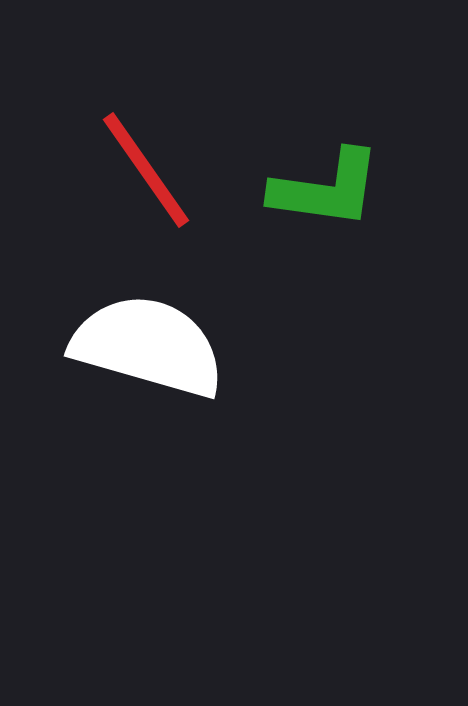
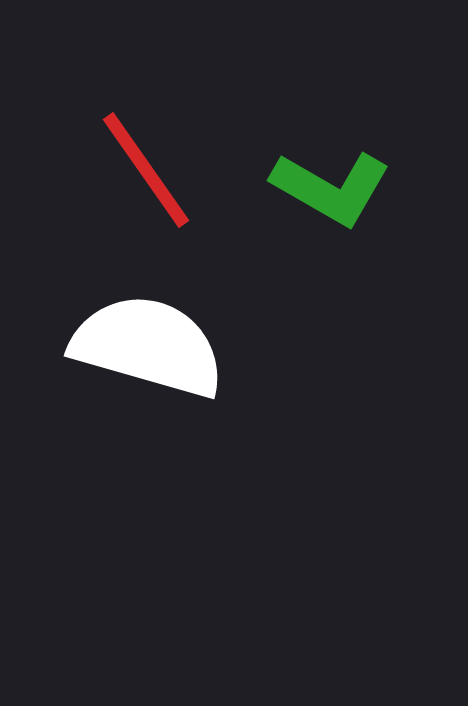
green L-shape: moved 5 px right, 1 px up; rotated 22 degrees clockwise
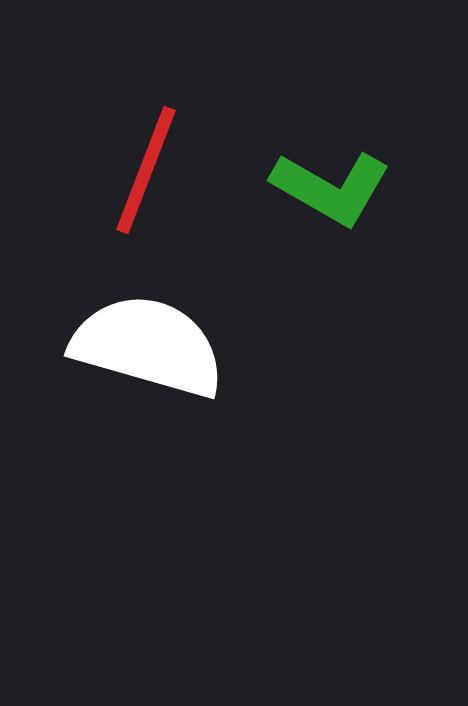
red line: rotated 56 degrees clockwise
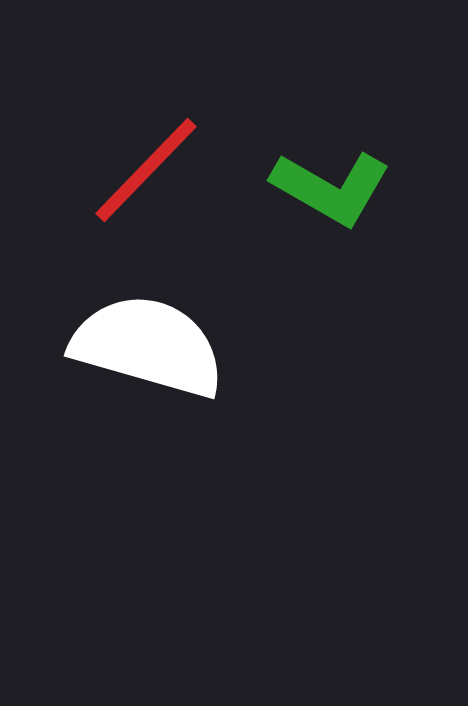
red line: rotated 23 degrees clockwise
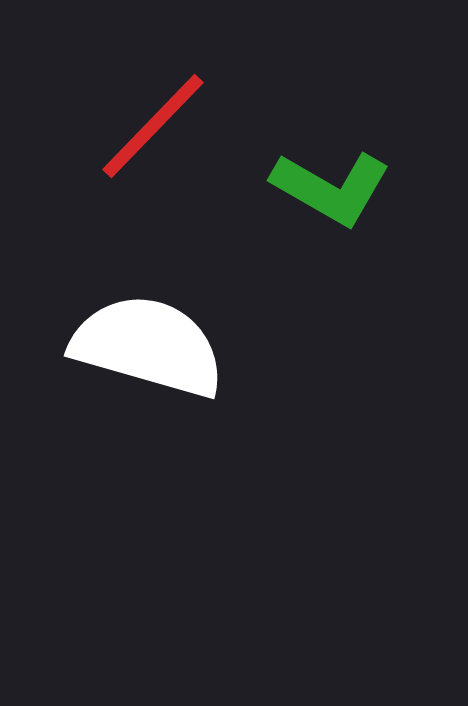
red line: moved 7 px right, 44 px up
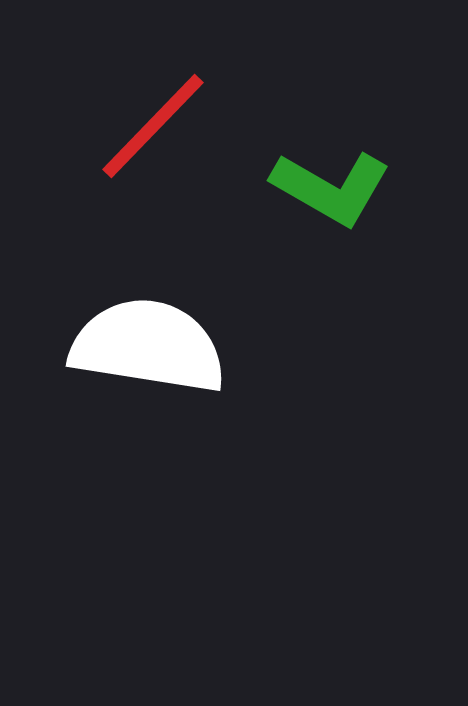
white semicircle: rotated 7 degrees counterclockwise
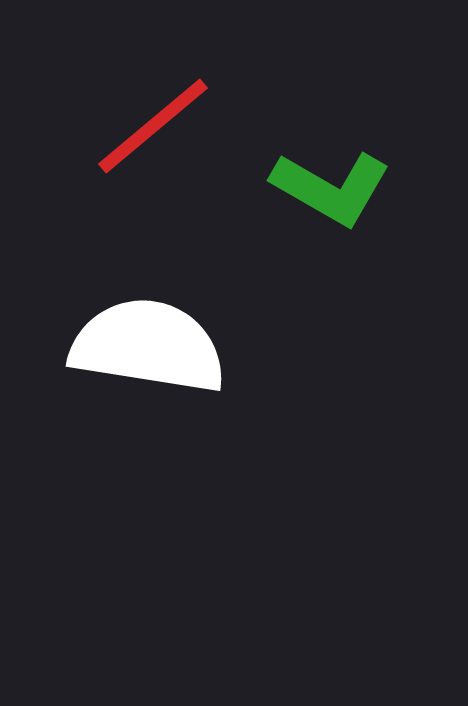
red line: rotated 6 degrees clockwise
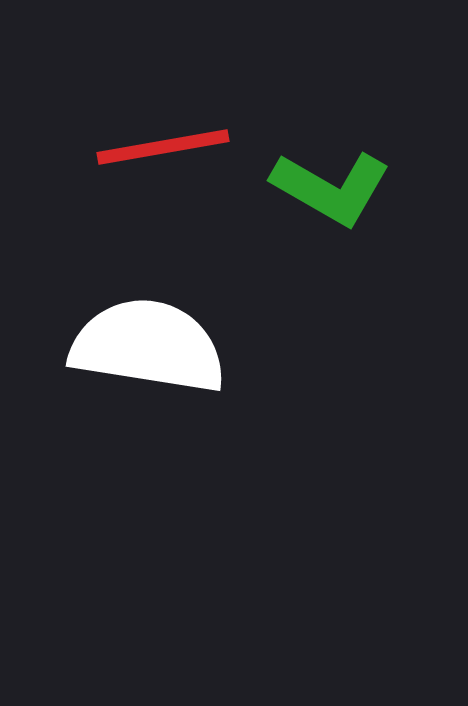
red line: moved 10 px right, 21 px down; rotated 30 degrees clockwise
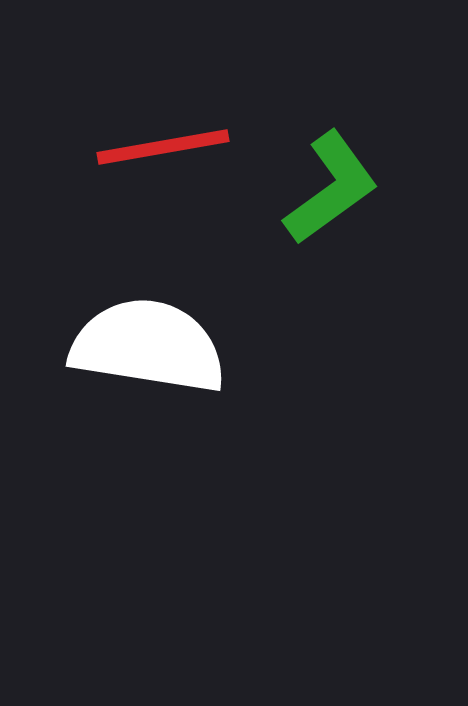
green L-shape: rotated 66 degrees counterclockwise
